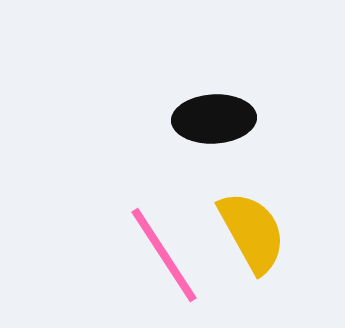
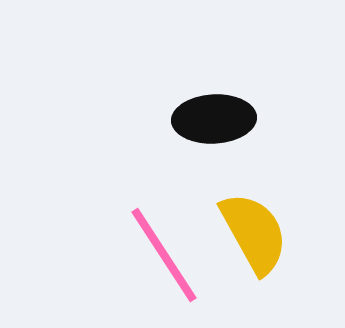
yellow semicircle: moved 2 px right, 1 px down
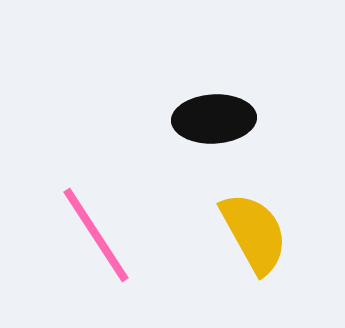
pink line: moved 68 px left, 20 px up
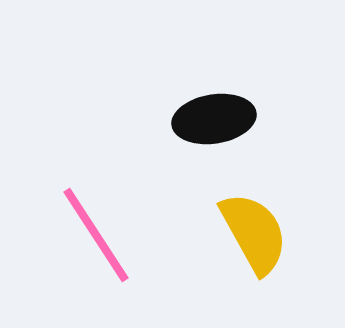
black ellipse: rotated 6 degrees counterclockwise
